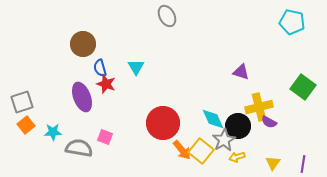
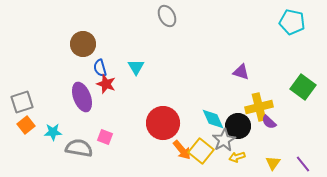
purple semicircle: rotated 14 degrees clockwise
purple line: rotated 48 degrees counterclockwise
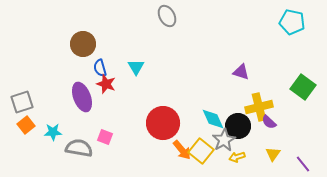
yellow triangle: moved 9 px up
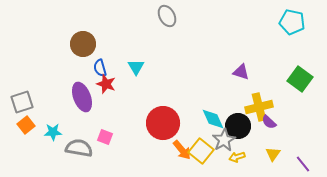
green square: moved 3 px left, 8 px up
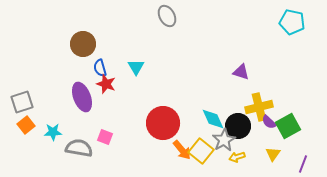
green square: moved 12 px left, 47 px down; rotated 25 degrees clockwise
purple line: rotated 60 degrees clockwise
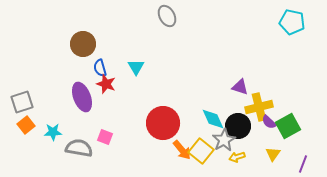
purple triangle: moved 1 px left, 15 px down
